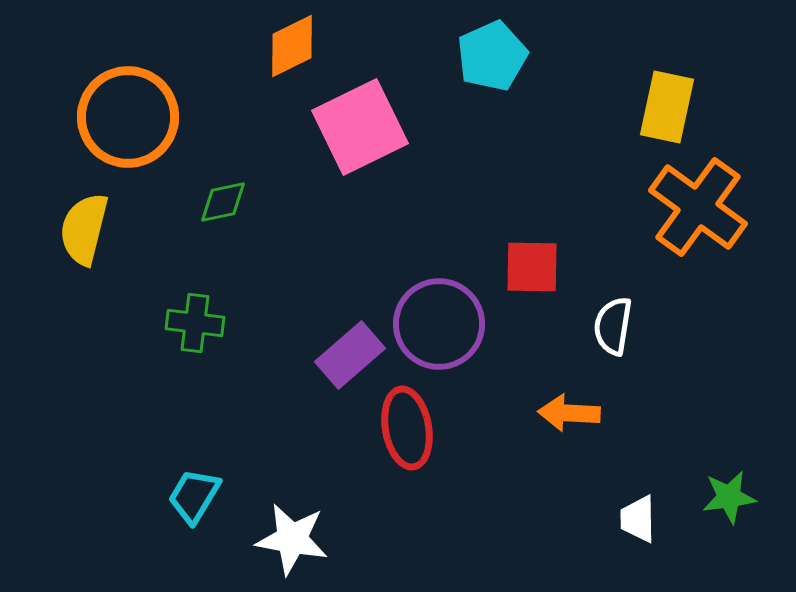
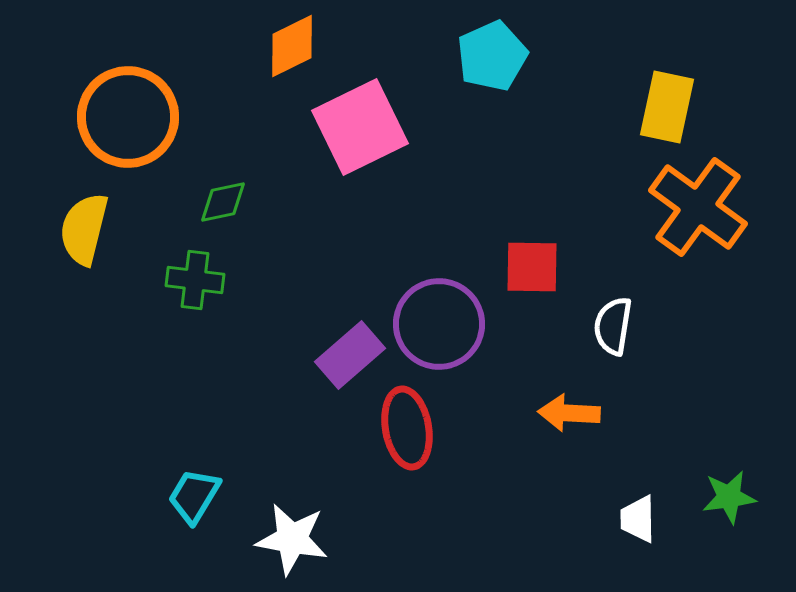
green cross: moved 43 px up
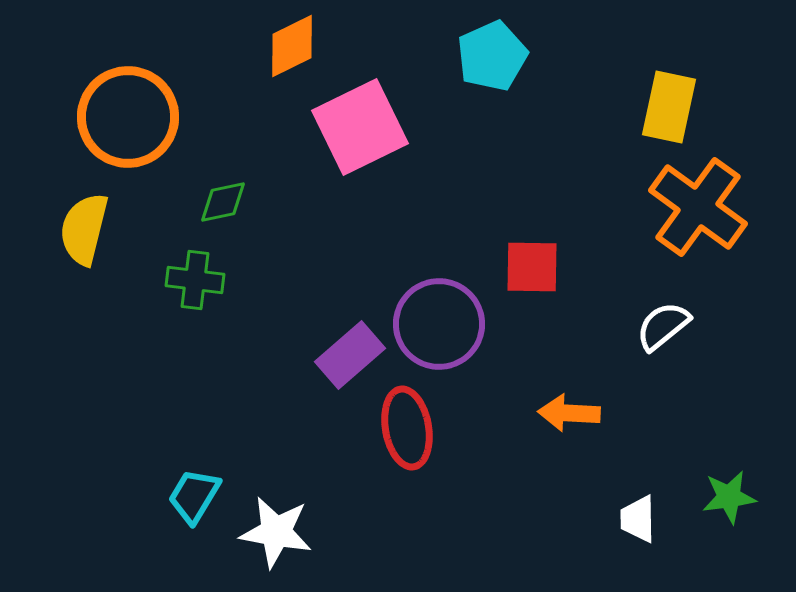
yellow rectangle: moved 2 px right
white semicircle: moved 50 px right; rotated 42 degrees clockwise
white star: moved 16 px left, 7 px up
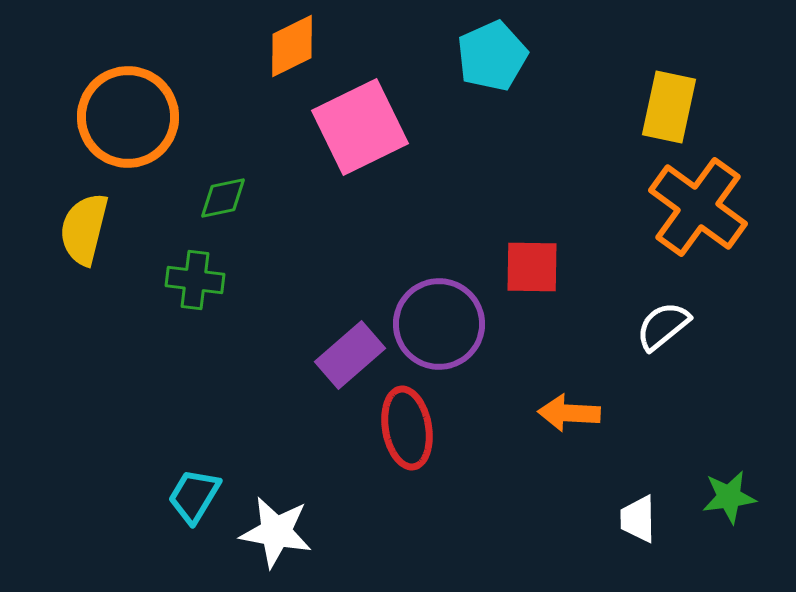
green diamond: moved 4 px up
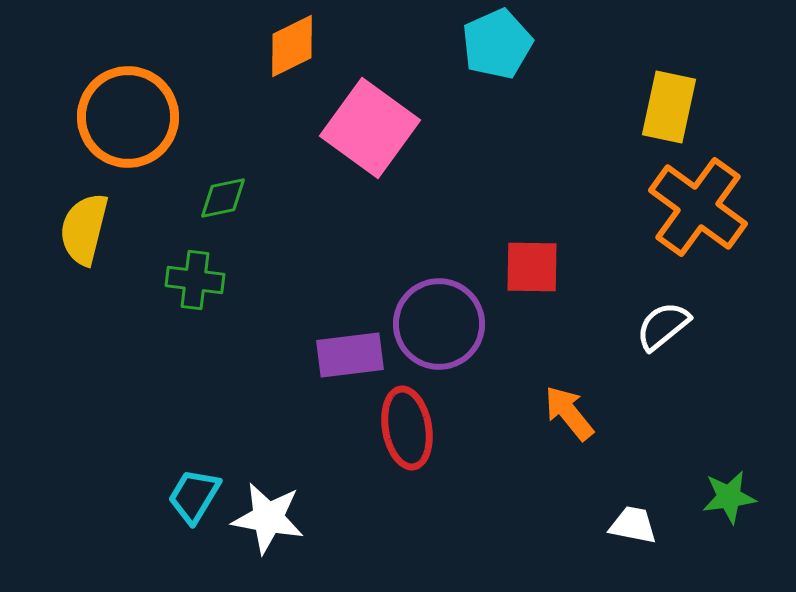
cyan pentagon: moved 5 px right, 12 px up
pink square: moved 10 px right, 1 px down; rotated 28 degrees counterclockwise
purple rectangle: rotated 34 degrees clockwise
orange arrow: rotated 48 degrees clockwise
white trapezoid: moved 5 px left, 6 px down; rotated 102 degrees clockwise
white star: moved 8 px left, 14 px up
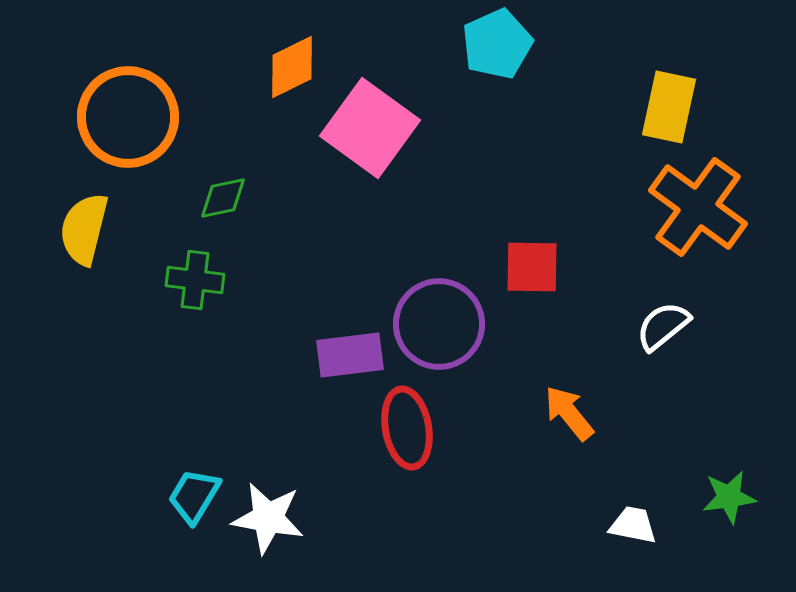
orange diamond: moved 21 px down
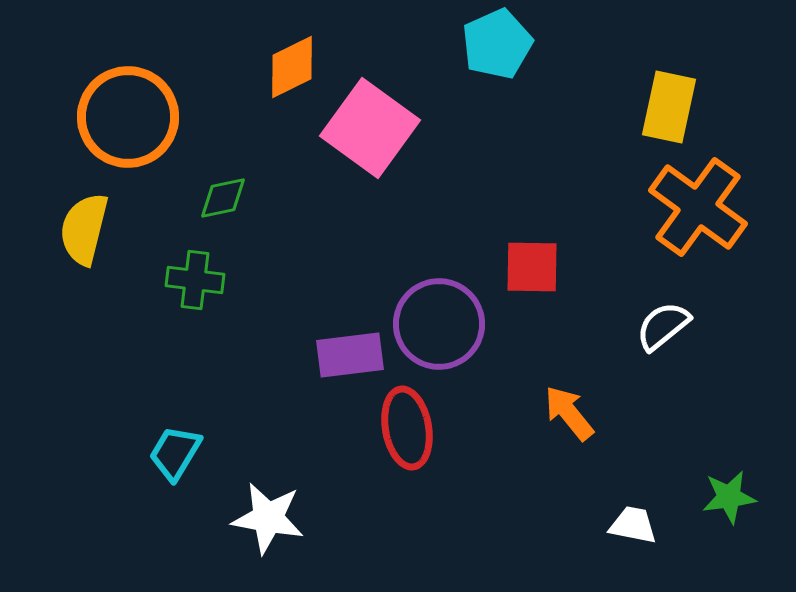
cyan trapezoid: moved 19 px left, 43 px up
